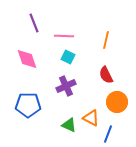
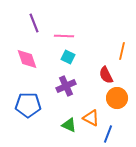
orange line: moved 16 px right, 11 px down
orange circle: moved 4 px up
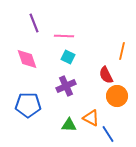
orange circle: moved 2 px up
green triangle: rotated 21 degrees counterclockwise
blue line: rotated 54 degrees counterclockwise
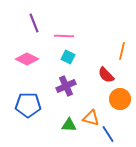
pink diamond: rotated 45 degrees counterclockwise
red semicircle: rotated 18 degrees counterclockwise
orange circle: moved 3 px right, 3 px down
orange triangle: rotated 12 degrees counterclockwise
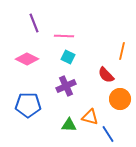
orange triangle: moved 1 px left, 1 px up
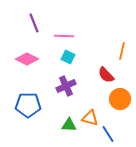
orange triangle: moved 1 px down
